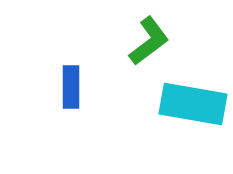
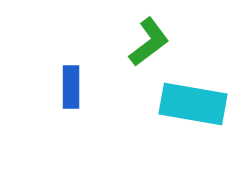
green L-shape: moved 1 px down
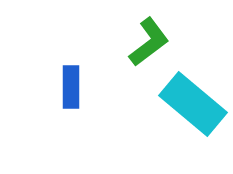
cyan rectangle: rotated 30 degrees clockwise
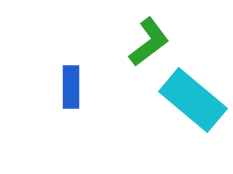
cyan rectangle: moved 4 px up
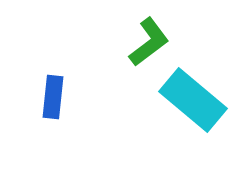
blue rectangle: moved 18 px left, 10 px down; rotated 6 degrees clockwise
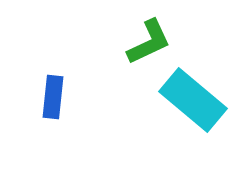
green L-shape: rotated 12 degrees clockwise
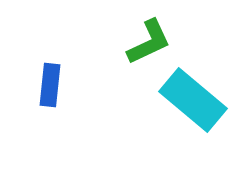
blue rectangle: moved 3 px left, 12 px up
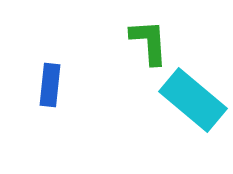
green L-shape: rotated 69 degrees counterclockwise
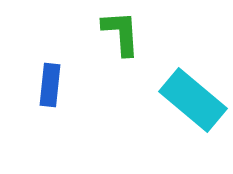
green L-shape: moved 28 px left, 9 px up
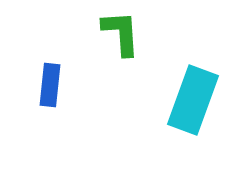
cyan rectangle: rotated 70 degrees clockwise
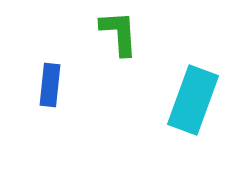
green L-shape: moved 2 px left
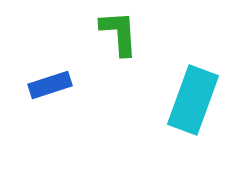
blue rectangle: rotated 66 degrees clockwise
